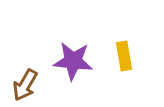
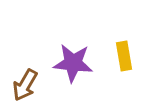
purple star: moved 2 px down
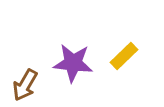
yellow rectangle: rotated 56 degrees clockwise
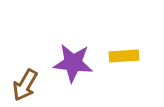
yellow rectangle: rotated 40 degrees clockwise
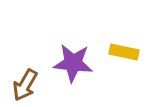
yellow rectangle: moved 4 px up; rotated 16 degrees clockwise
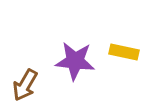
purple star: moved 2 px right, 2 px up
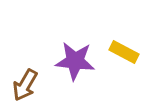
yellow rectangle: rotated 16 degrees clockwise
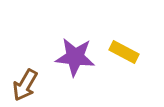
purple star: moved 4 px up
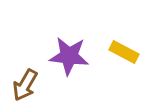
purple star: moved 6 px left, 1 px up
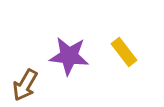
yellow rectangle: rotated 24 degrees clockwise
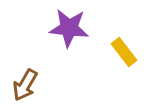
purple star: moved 28 px up
